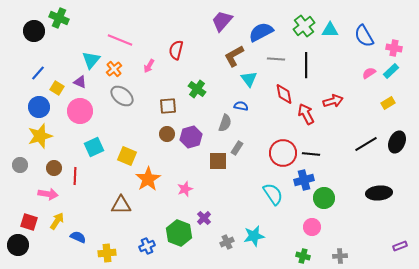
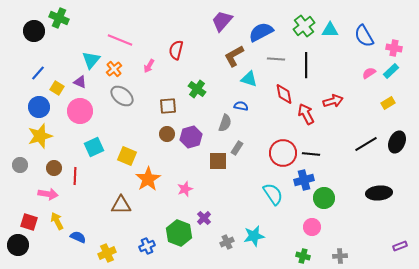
cyan triangle at (249, 79): rotated 36 degrees counterclockwise
yellow arrow at (57, 221): rotated 60 degrees counterclockwise
yellow cross at (107, 253): rotated 18 degrees counterclockwise
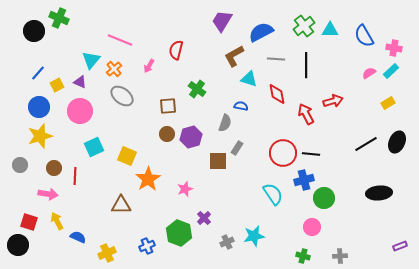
purple trapezoid at (222, 21): rotated 10 degrees counterclockwise
yellow square at (57, 88): moved 3 px up; rotated 32 degrees clockwise
red diamond at (284, 94): moved 7 px left
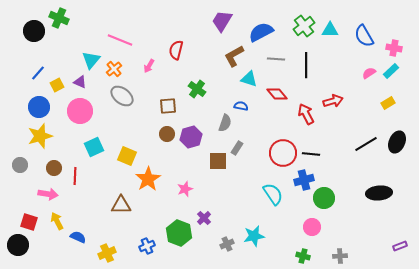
red diamond at (277, 94): rotated 30 degrees counterclockwise
gray cross at (227, 242): moved 2 px down
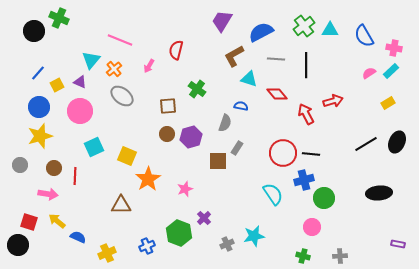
yellow arrow at (57, 221): rotated 24 degrees counterclockwise
purple rectangle at (400, 246): moved 2 px left, 2 px up; rotated 32 degrees clockwise
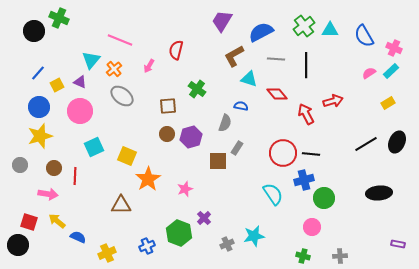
pink cross at (394, 48): rotated 14 degrees clockwise
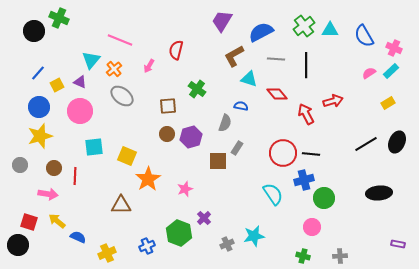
cyan square at (94, 147): rotated 18 degrees clockwise
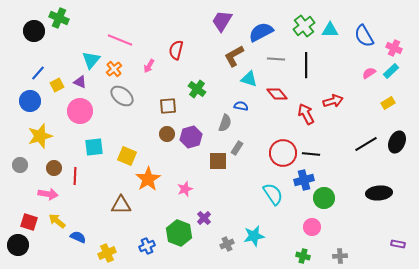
blue circle at (39, 107): moved 9 px left, 6 px up
